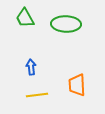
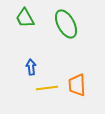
green ellipse: rotated 60 degrees clockwise
yellow line: moved 10 px right, 7 px up
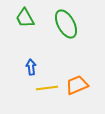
orange trapezoid: rotated 70 degrees clockwise
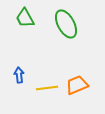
blue arrow: moved 12 px left, 8 px down
